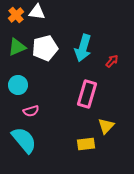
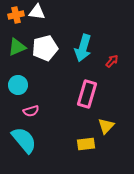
orange cross: rotated 28 degrees clockwise
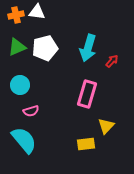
cyan arrow: moved 5 px right
cyan circle: moved 2 px right
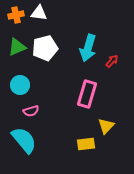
white triangle: moved 2 px right, 1 px down
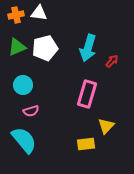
cyan circle: moved 3 px right
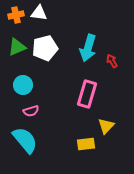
red arrow: rotated 72 degrees counterclockwise
cyan semicircle: moved 1 px right
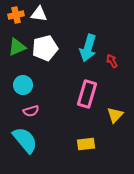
white triangle: moved 1 px down
yellow triangle: moved 9 px right, 11 px up
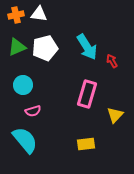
cyan arrow: moved 1 px left, 1 px up; rotated 48 degrees counterclockwise
pink semicircle: moved 2 px right
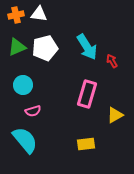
yellow triangle: rotated 18 degrees clockwise
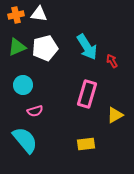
pink semicircle: moved 2 px right
